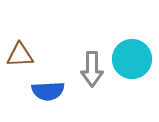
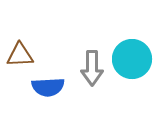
gray arrow: moved 1 px up
blue semicircle: moved 4 px up
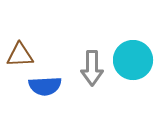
cyan circle: moved 1 px right, 1 px down
blue semicircle: moved 3 px left, 1 px up
